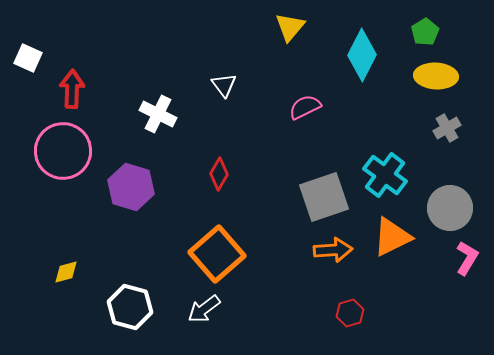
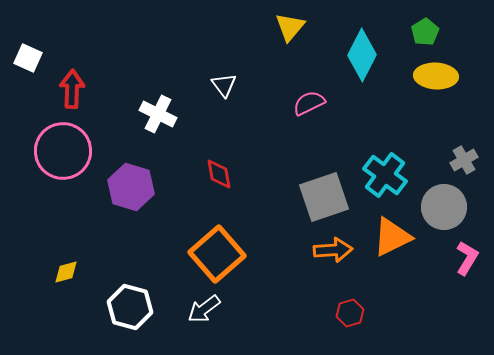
pink semicircle: moved 4 px right, 4 px up
gray cross: moved 17 px right, 32 px down
red diamond: rotated 40 degrees counterclockwise
gray circle: moved 6 px left, 1 px up
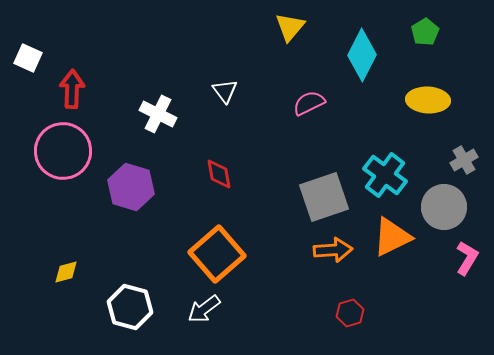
yellow ellipse: moved 8 px left, 24 px down
white triangle: moved 1 px right, 6 px down
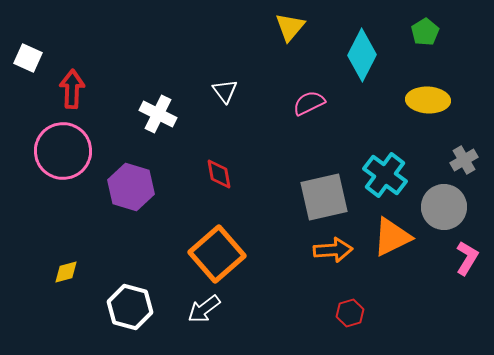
gray square: rotated 6 degrees clockwise
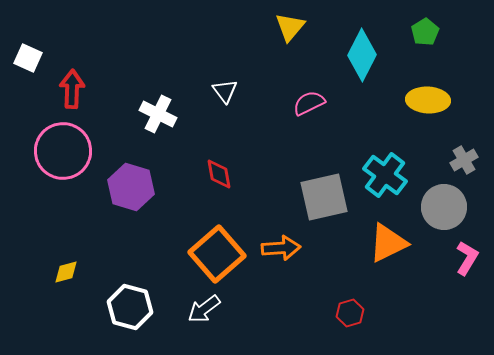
orange triangle: moved 4 px left, 6 px down
orange arrow: moved 52 px left, 2 px up
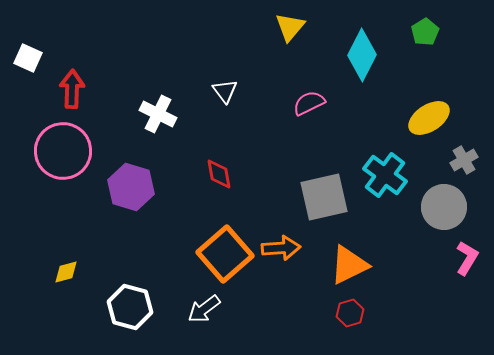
yellow ellipse: moved 1 px right, 18 px down; rotated 36 degrees counterclockwise
orange triangle: moved 39 px left, 22 px down
orange square: moved 8 px right
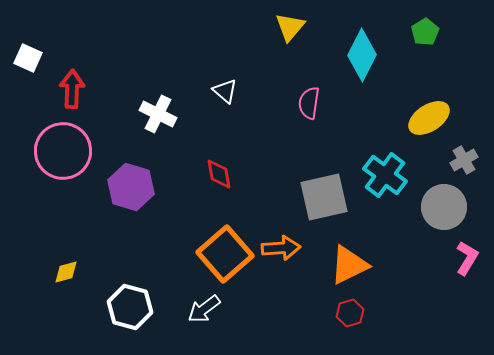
white triangle: rotated 12 degrees counterclockwise
pink semicircle: rotated 56 degrees counterclockwise
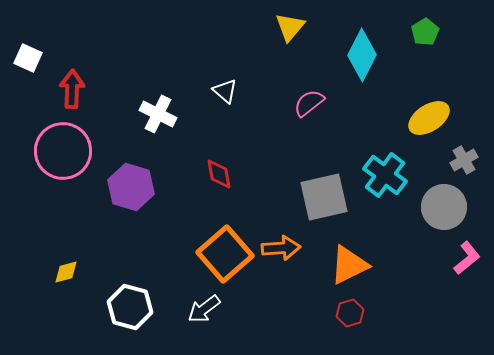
pink semicircle: rotated 44 degrees clockwise
pink L-shape: rotated 20 degrees clockwise
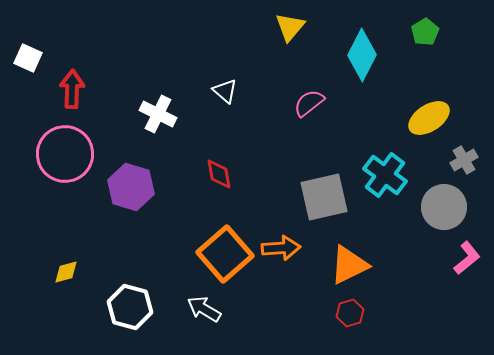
pink circle: moved 2 px right, 3 px down
white arrow: rotated 68 degrees clockwise
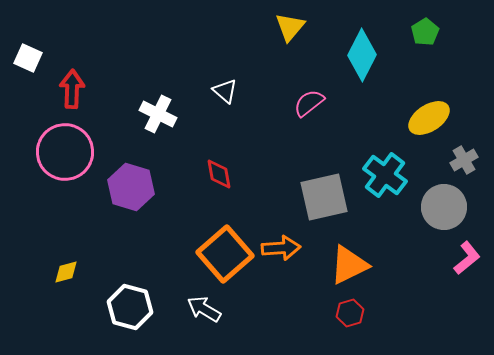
pink circle: moved 2 px up
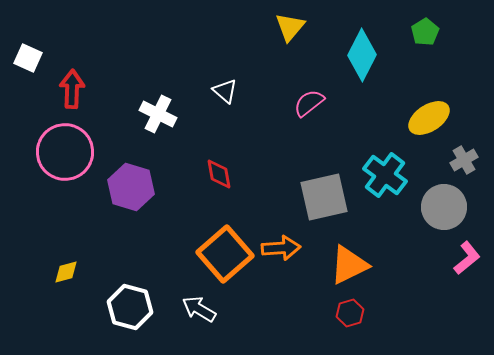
white arrow: moved 5 px left
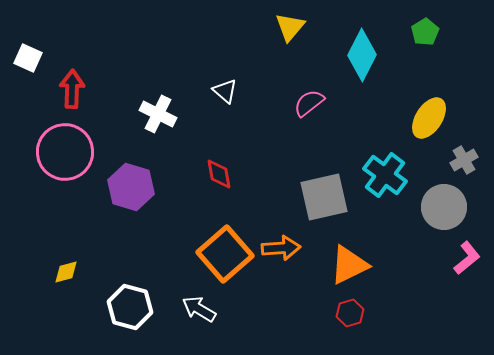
yellow ellipse: rotated 24 degrees counterclockwise
